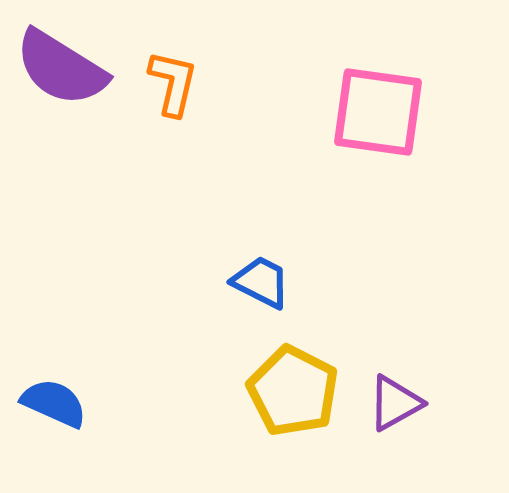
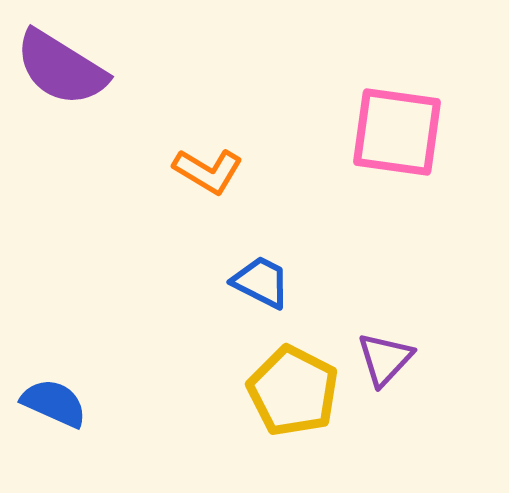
orange L-shape: moved 35 px right, 88 px down; rotated 108 degrees clockwise
pink square: moved 19 px right, 20 px down
purple triangle: moved 10 px left, 44 px up; rotated 18 degrees counterclockwise
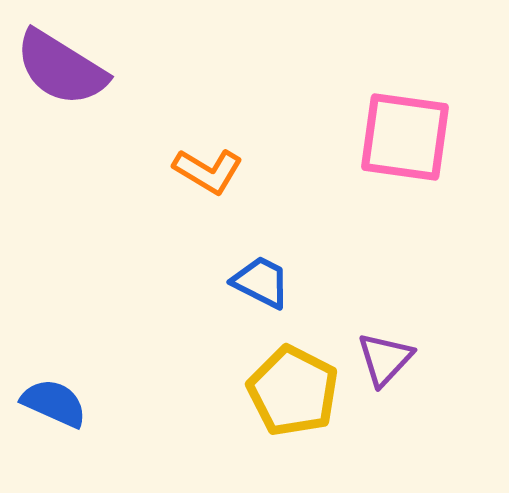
pink square: moved 8 px right, 5 px down
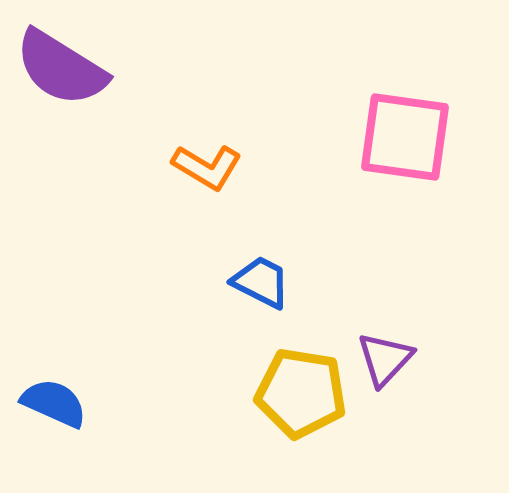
orange L-shape: moved 1 px left, 4 px up
yellow pentagon: moved 8 px right, 2 px down; rotated 18 degrees counterclockwise
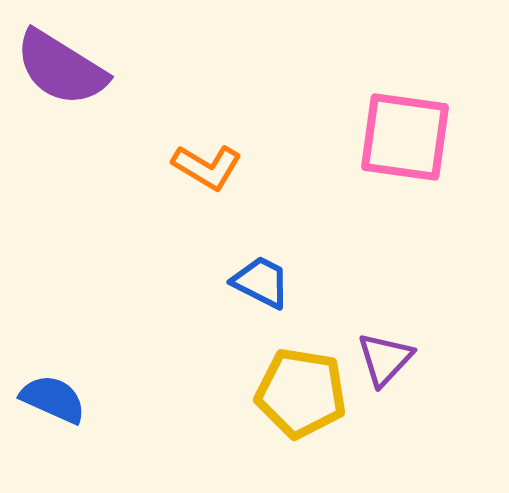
blue semicircle: moved 1 px left, 4 px up
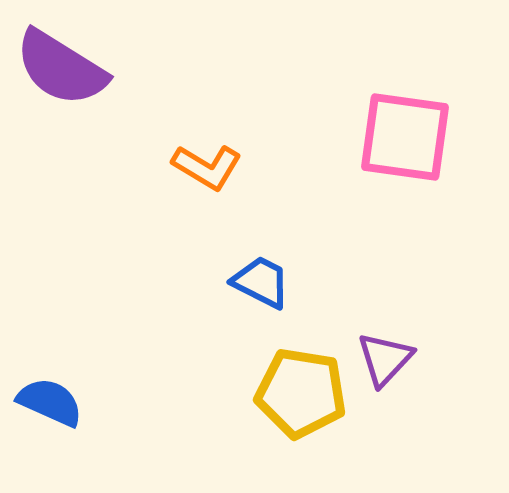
blue semicircle: moved 3 px left, 3 px down
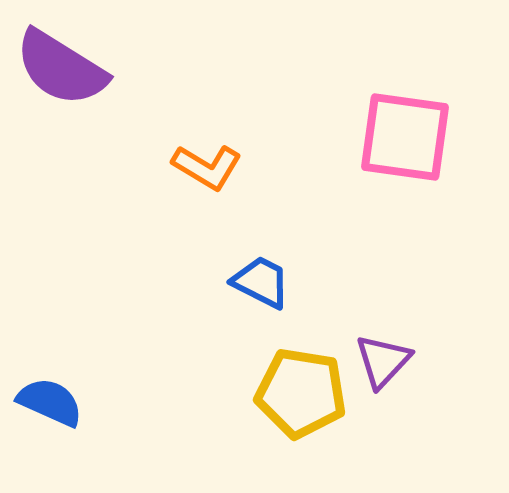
purple triangle: moved 2 px left, 2 px down
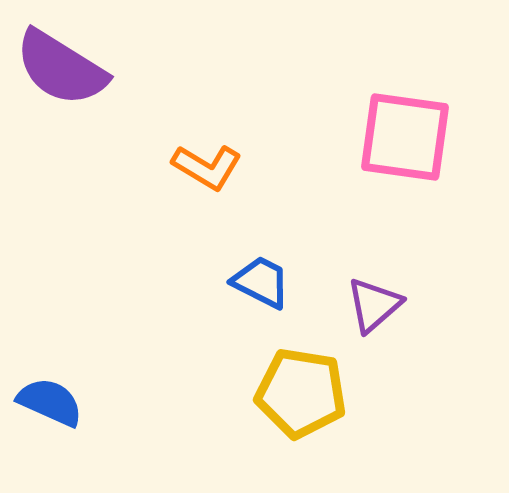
purple triangle: moved 9 px left, 56 px up; rotated 6 degrees clockwise
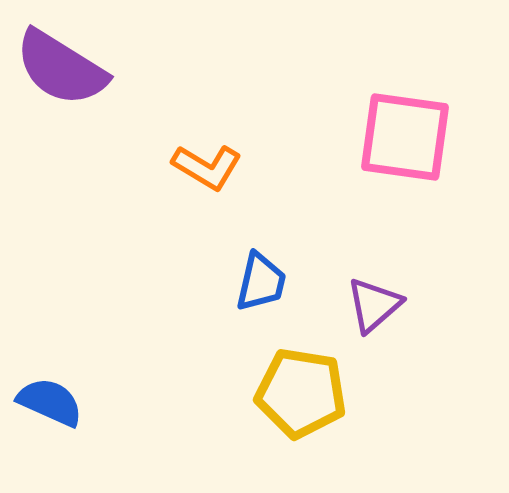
blue trapezoid: rotated 76 degrees clockwise
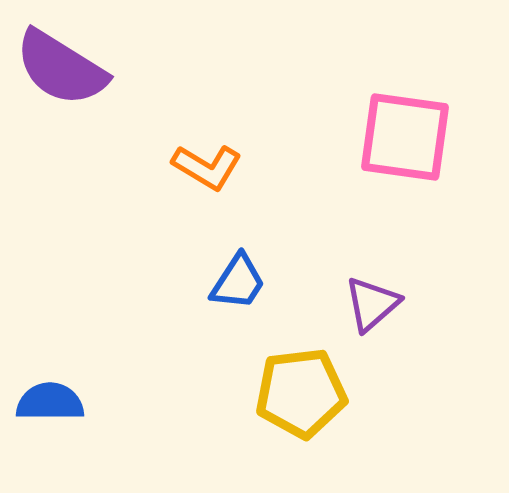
blue trapezoid: moved 23 px left; rotated 20 degrees clockwise
purple triangle: moved 2 px left, 1 px up
yellow pentagon: rotated 16 degrees counterclockwise
blue semicircle: rotated 24 degrees counterclockwise
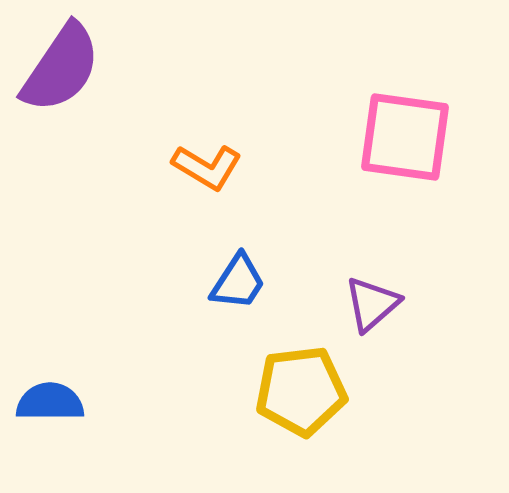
purple semicircle: rotated 88 degrees counterclockwise
yellow pentagon: moved 2 px up
